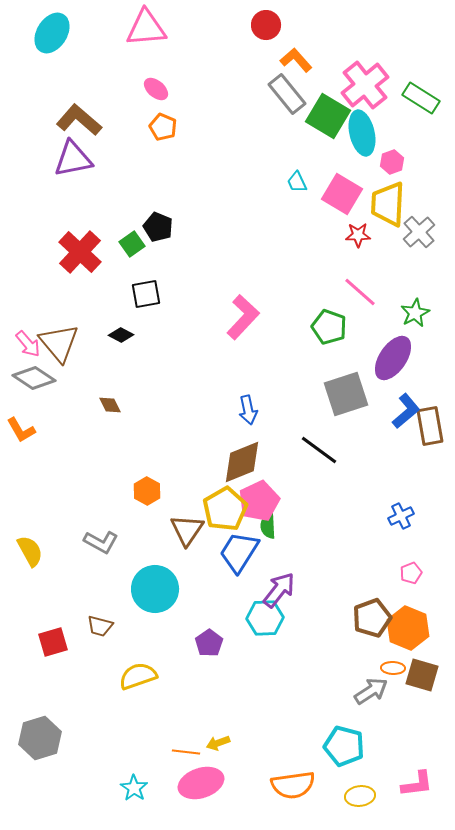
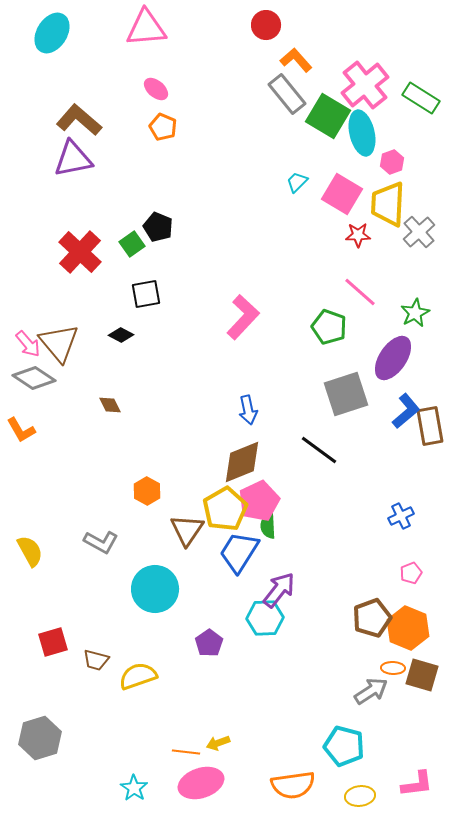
cyan trapezoid at (297, 182): rotated 70 degrees clockwise
brown trapezoid at (100, 626): moved 4 px left, 34 px down
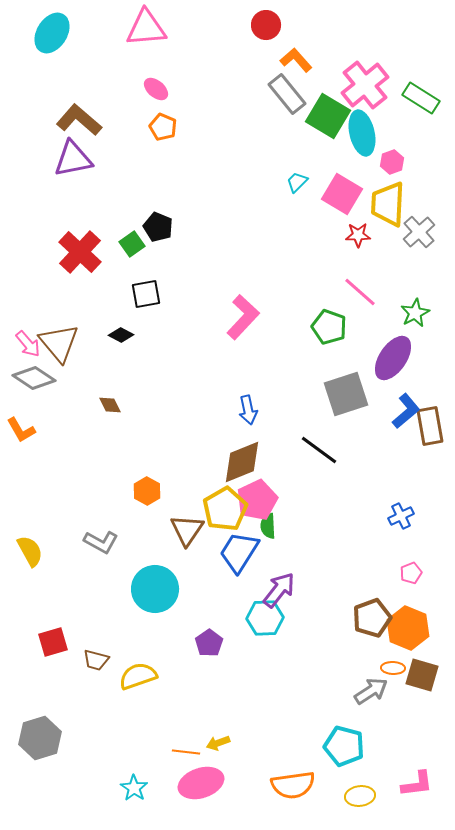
pink pentagon at (259, 501): moved 2 px left, 1 px up
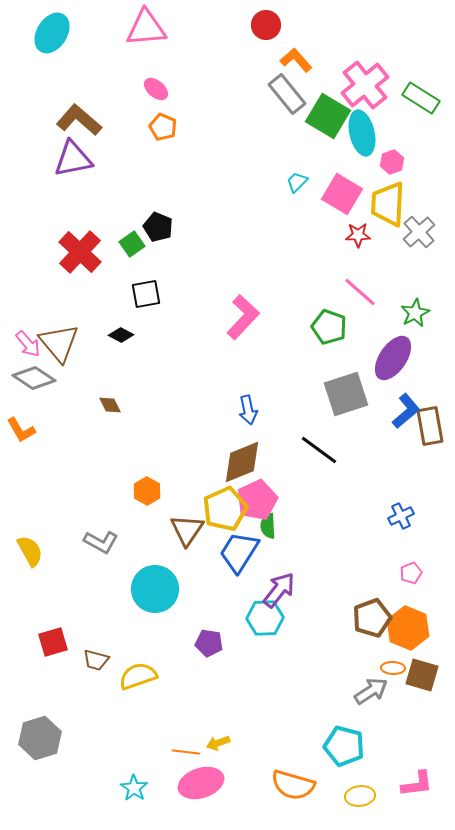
yellow pentagon at (225, 509): rotated 6 degrees clockwise
purple pentagon at (209, 643): rotated 28 degrees counterclockwise
orange semicircle at (293, 785): rotated 24 degrees clockwise
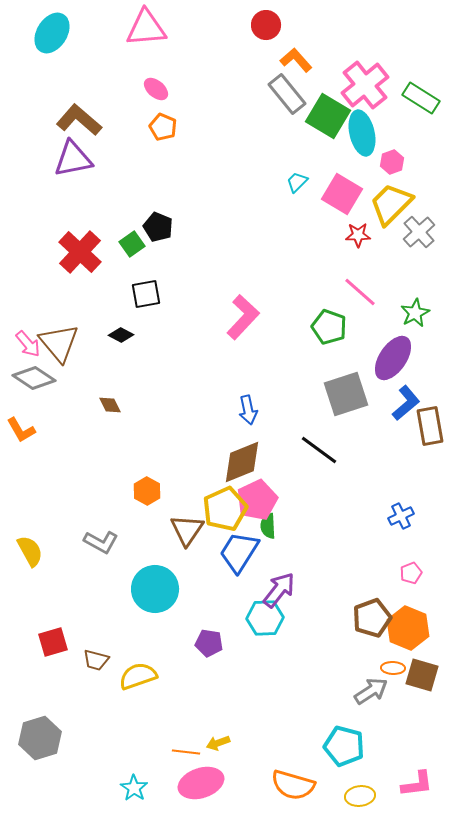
yellow trapezoid at (388, 204): moved 3 px right; rotated 42 degrees clockwise
blue L-shape at (406, 411): moved 8 px up
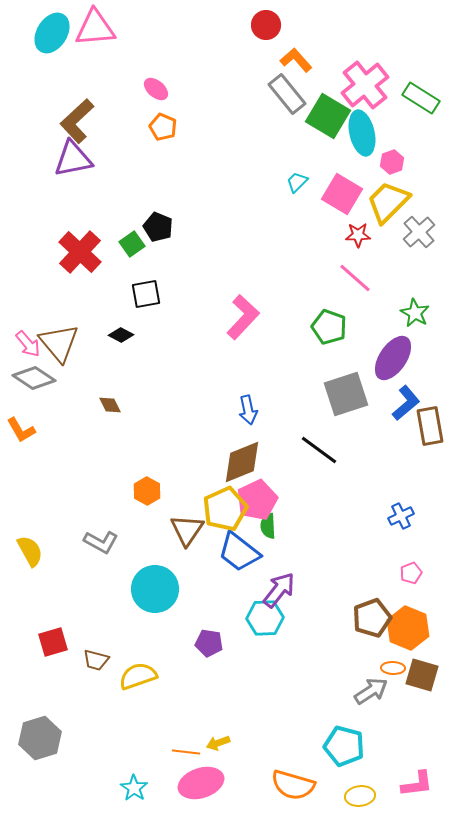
pink triangle at (146, 28): moved 51 px left
brown L-shape at (79, 120): moved 2 px left, 1 px down; rotated 84 degrees counterclockwise
yellow trapezoid at (391, 204): moved 3 px left, 2 px up
pink line at (360, 292): moved 5 px left, 14 px up
green star at (415, 313): rotated 16 degrees counterclockwise
blue trapezoid at (239, 552): rotated 84 degrees counterclockwise
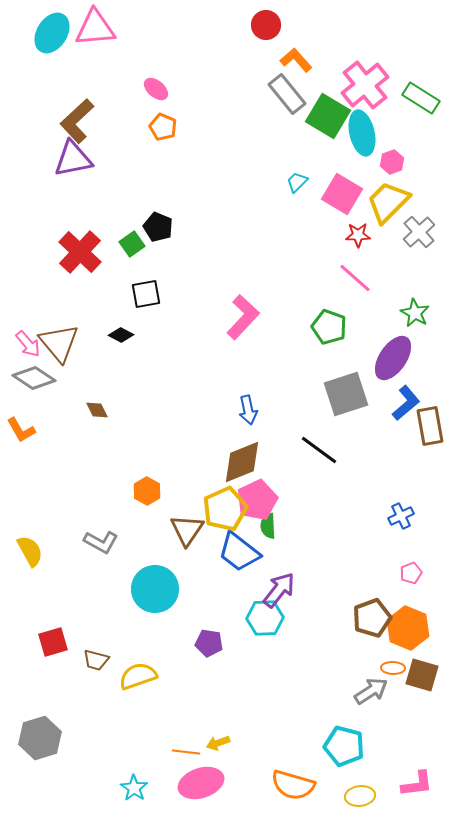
brown diamond at (110, 405): moved 13 px left, 5 px down
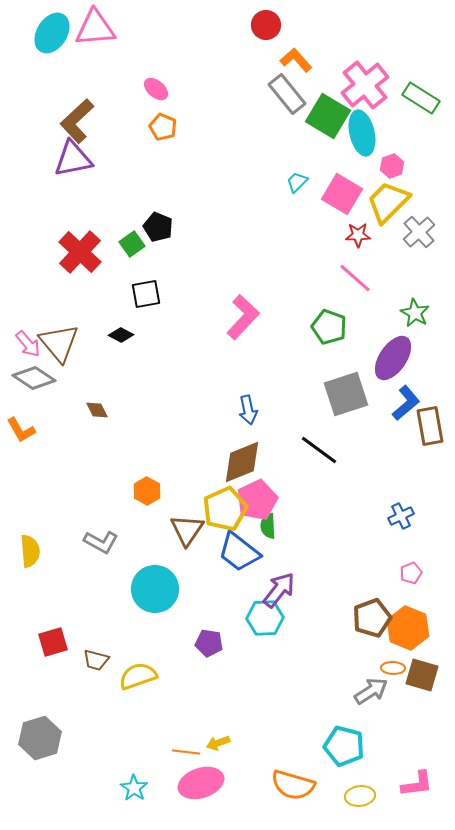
pink hexagon at (392, 162): moved 4 px down
yellow semicircle at (30, 551): rotated 24 degrees clockwise
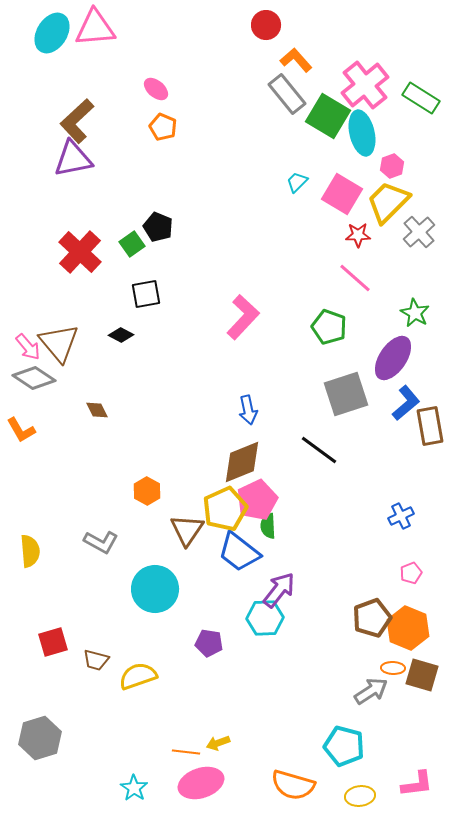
pink arrow at (28, 344): moved 3 px down
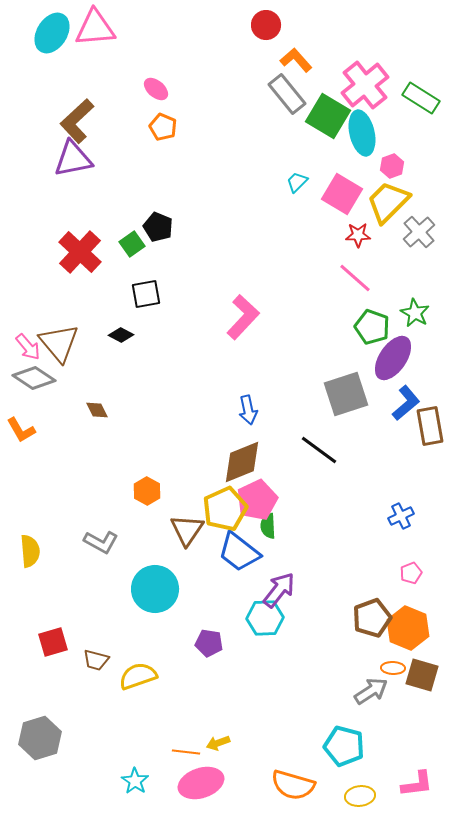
green pentagon at (329, 327): moved 43 px right
cyan star at (134, 788): moved 1 px right, 7 px up
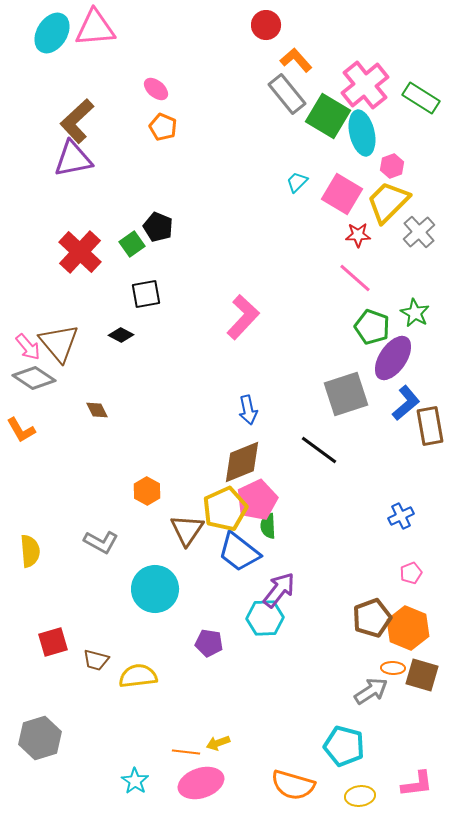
yellow semicircle at (138, 676): rotated 12 degrees clockwise
